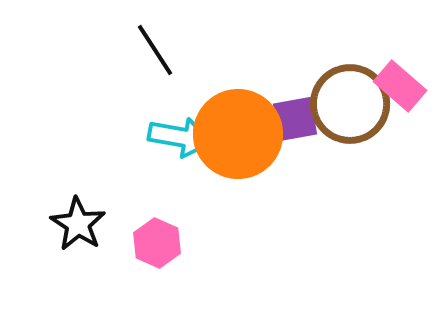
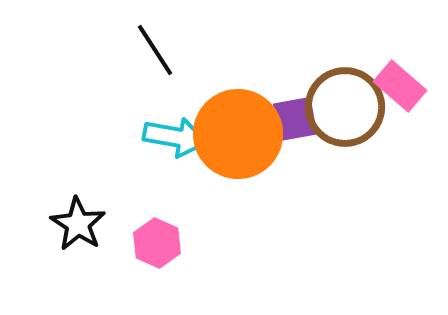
brown circle: moved 5 px left, 3 px down
cyan arrow: moved 5 px left
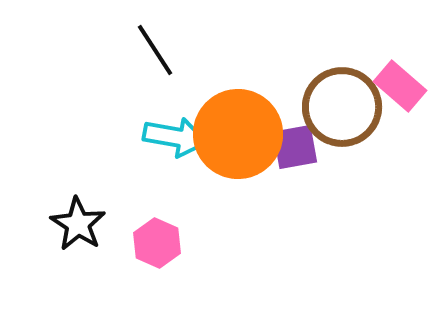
brown circle: moved 3 px left
purple square: moved 28 px down
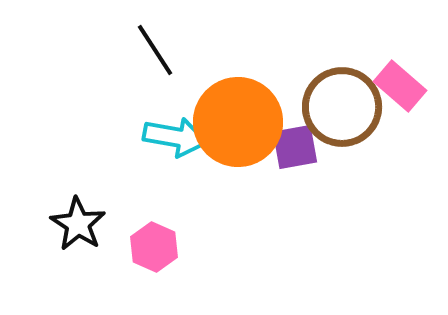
orange circle: moved 12 px up
pink hexagon: moved 3 px left, 4 px down
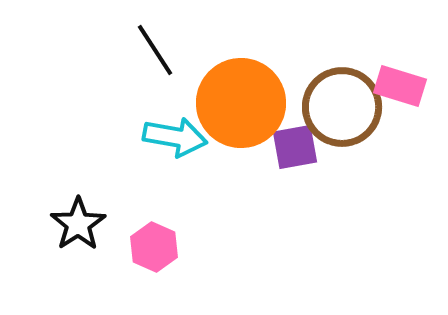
pink rectangle: rotated 24 degrees counterclockwise
orange circle: moved 3 px right, 19 px up
black star: rotated 6 degrees clockwise
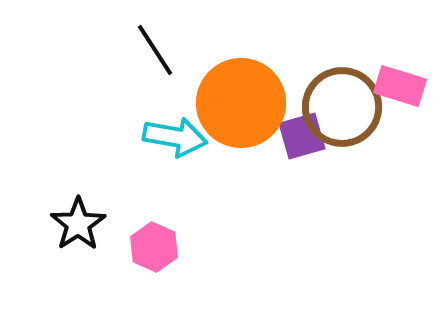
purple square: moved 7 px right, 11 px up; rotated 6 degrees counterclockwise
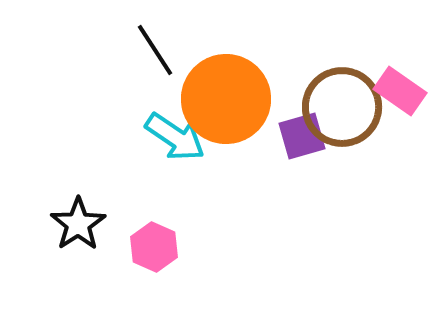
pink rectangle: moved 5 px down; rotated 18 degrees clockwise
orange circle: moved 15 px left, 4 px up
cyan arrow: rotated 24 degrees clockwise
